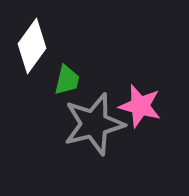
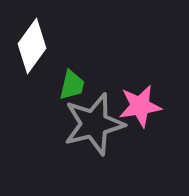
green trapezoid: moved 5 px right, 5 px down
pink star: rotated 24 degrees counterclockwise
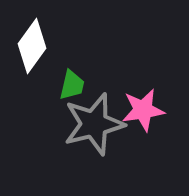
pink star: moved 3 px right, 4 px down
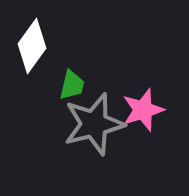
pink star: rotated 9 degrees counterclockwise
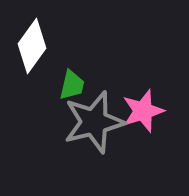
pink star: moved 1 px down
gray star: moved 2 px up
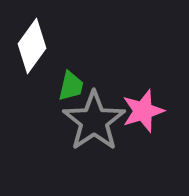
green trapezoid: moved 1 px left, 1 px down
gray star: moved 1 px up; rotated 20 degrees counterclockwise
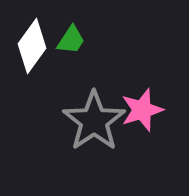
green trapezoid: moved 46 px up; rotated 20 degrees clockwise
pink star: moved 1 px left, 1 px up
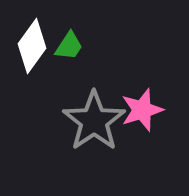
green trapezoid: moved 2 px left, 6 px down
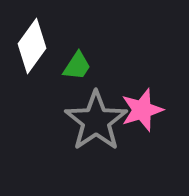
green trapezoid: moved 8 px right, 20 px down
gray star: moved 2 px right
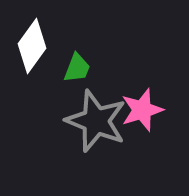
green trapezoid: moved 2 px down; rotated 12 degrees counterclockwise
gray star: rotated 16 degrees counterclockwise
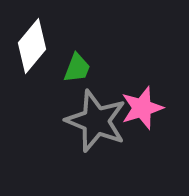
white diamond: rotated 4 degrees clockwise
pink star: moved 2 px up
